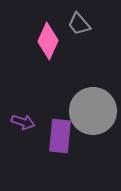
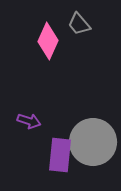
gray circle: moved 31 px down
purple arrow: moved 6 px right, 1 px up
purple rectangle: moved 19 px down
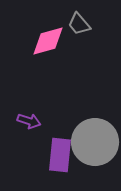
pink diamond: rotated 51 degrees clockwise
gray circle: moved 2 px right
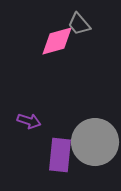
pink diamond: moved 9 px right
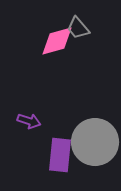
gray trapezoid: moved 1 px left, 4 px down
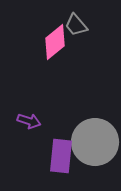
gray trapezoid: moved 2 px left, 3 px up
pink diamond: moved 2 px left, 1 px down; rotated 24 degrees counterclockwise
purple rectangle: moved 1 px right, 1 px down
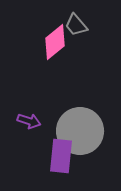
gray circle: moved 15 px left, 11 px up
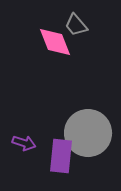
pink diamond: rotated 72 degrees counterclockwise
purple arrow: moved 5 px left, 22 px down
gray circle: moved 8 px right, 2 px down
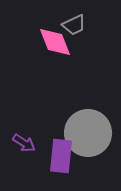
gray trapezoid: moved 2 px left; rotated 75 degrees counterclockwise
purple arrow: rotated 15 degrees clockwise
